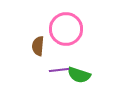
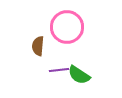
pink circle: moved 1 px right, 2 px up
green semicircle: rotated 15 degrees clockwise
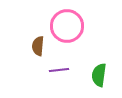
pink circle: moved 1 px up
green semicircle: moved 20 px right; rotated 65 degrees clockwise
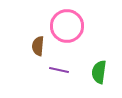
purple line: rotated 18 degrees clockwise
green semicircle: moved 3 px up
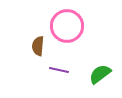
green semicircle: moved 1 px right, 2 px down; rotated 45 degrees clockwise
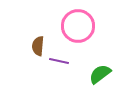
pink circle: moved 11 px right
purple line: moved 9 px up
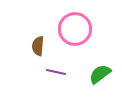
pink circle: moved 3 px left, 3 px down
purple line: moved 3 px left, 11 px down
